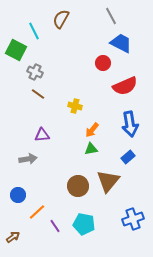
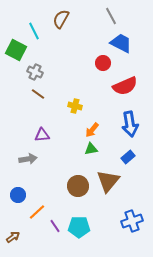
blue cross: moved 1 px left, 2 px down
cyan pentagon: moved 5 px left, 3 px down; rotated 10 degrees counterclockwise
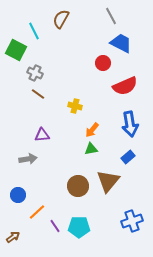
gray cross: moved 1 px down
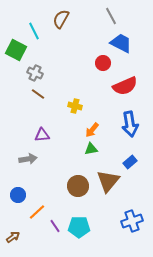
blue rectangle: moved 2 px right, 5 px down
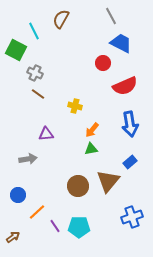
purple triangle: moved 4 px right, 1 px up
blue cross: moved 4 px up
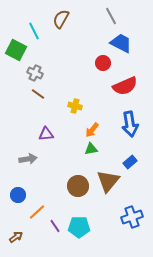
brown arrow: moved 3 px right
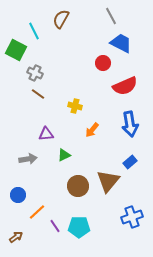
green triangle: moved 27 px left, 6 px down; rotated 16 degrees counterclockwise
